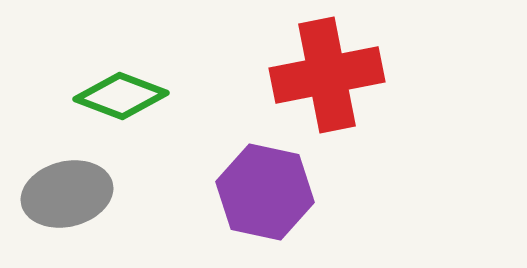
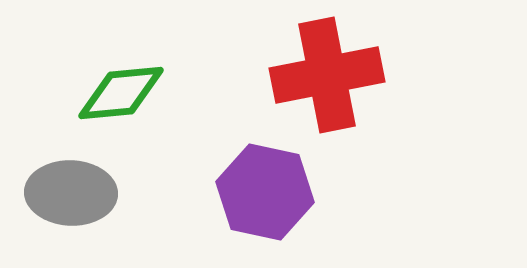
green diamond: moved 3 px up; rotated 26 degrees counterclockwise
gray ellipse: moved 4 px right, 1 px up; rotated 16 degrees clockwise
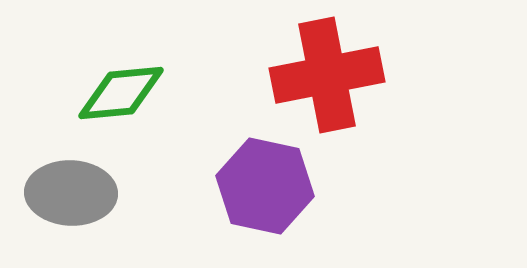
purple hexagon: moved 6 px up
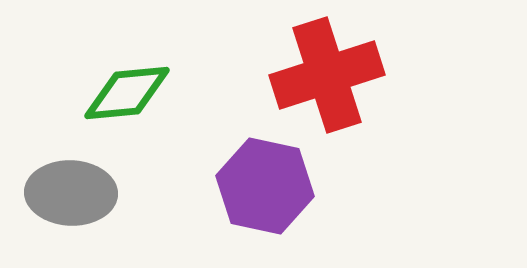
red cross: rotated 7 degrees counterclockwise
green diamond: moved 6 px right
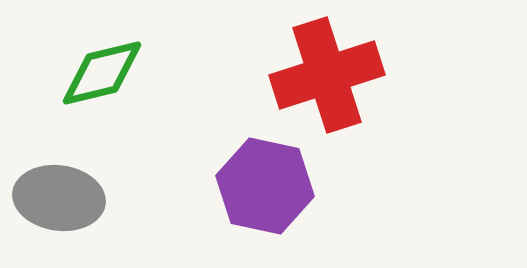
green diamond: moved 25 px left, 20 px up; rotated 8 degrees counterclockwise
gray ellipse: moved 12 px left, 5 px down; rotated 6 degrees clockwise
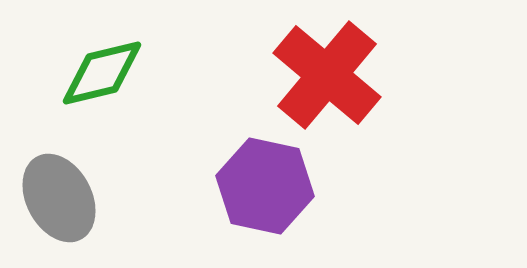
red cross: rotated 32 degrees counterclockwise
gray ellipse: rotated 54 degrees clockwise
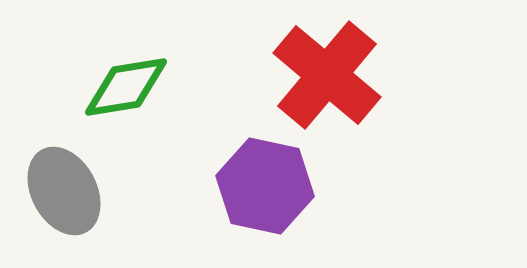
green diamond: moved 24 px right, 14 px down; rotated 4 degrees clockwise
gray ellipse: moved 5 px right, 7 px up
